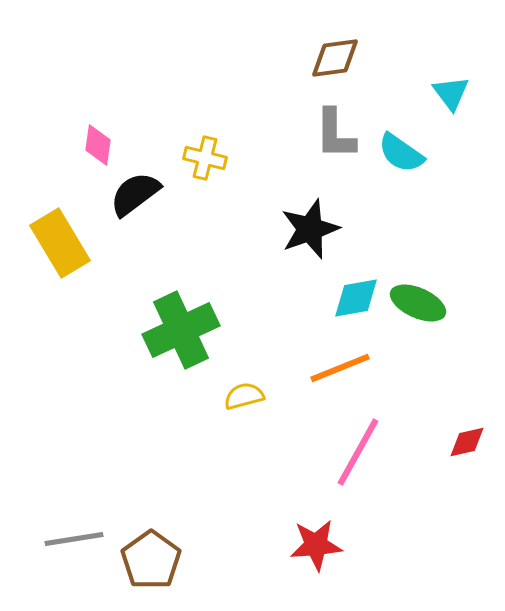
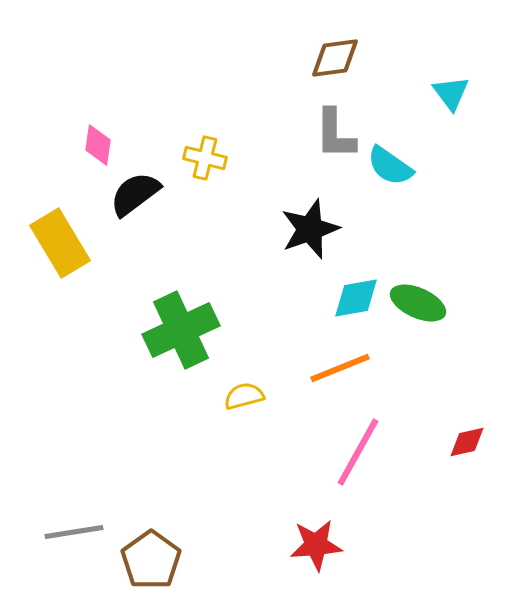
cyan semicircle: moved 11 px left, 13 px down
gray line: moved 7 px up
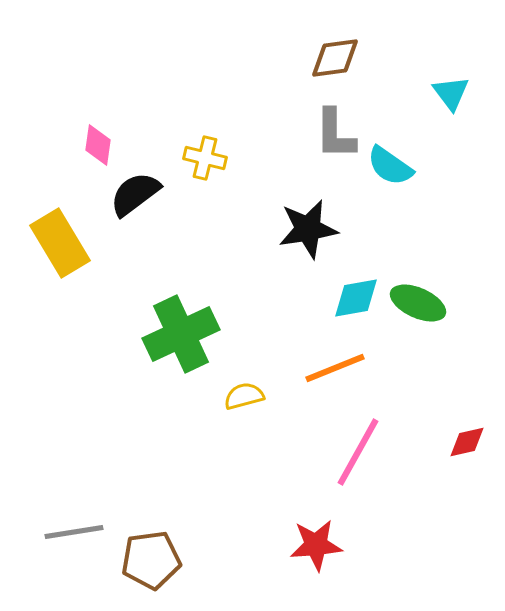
black star: moved 2 px left; rotated 10 degrees clockwise
green cross: moved 4 px down
orange line: moved 5 px left
brown pentagon: rotated 28 degrees clockwise
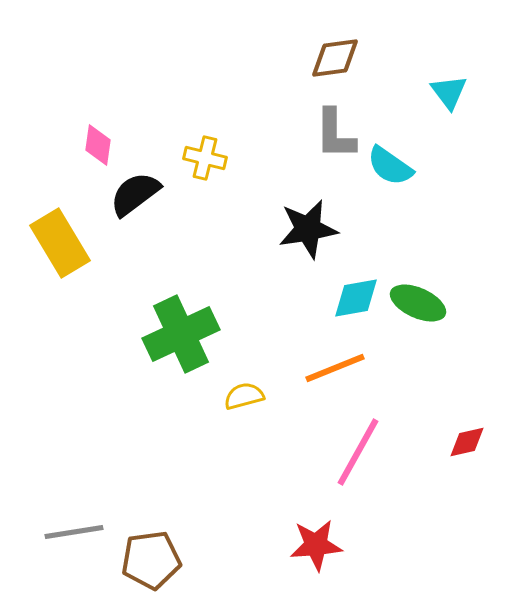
cyan triangle: moved 2 px left, 1 px up
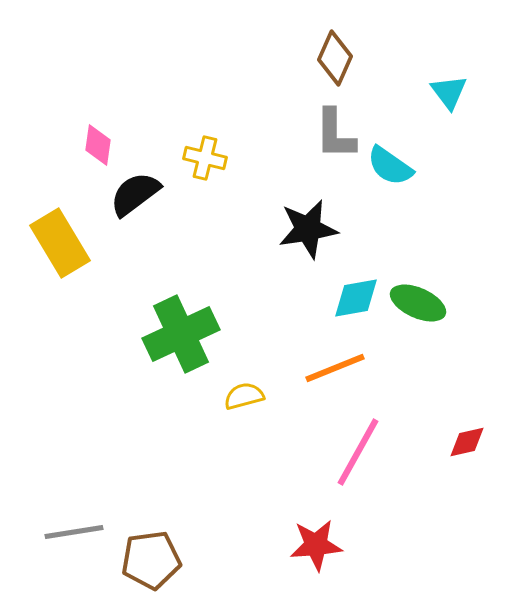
brown diamond: rotated 58 degrees counterclockwise
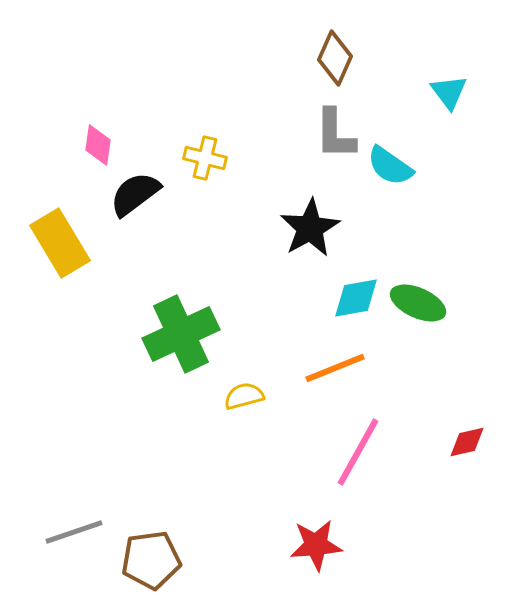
black star: moved 2 px right, 1 px up; rotated 20 degrees counterclockwise
gray line: rotated 10 degrees counterclockwise
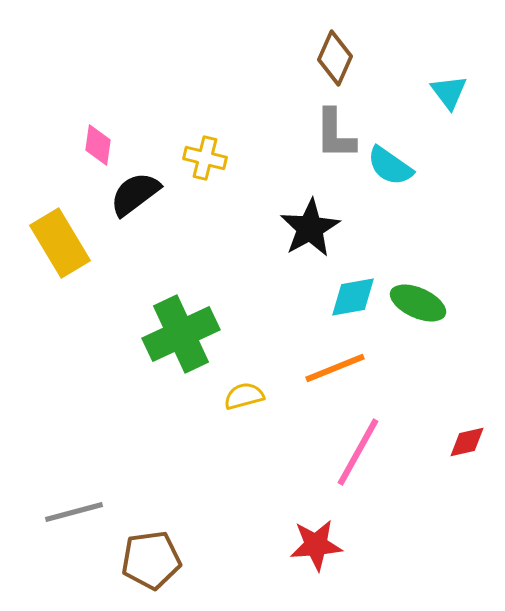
cyan diamond: moved 3 px left, 1 px up
gray line: moved 20 px up; rotated 4 degrees clockwise
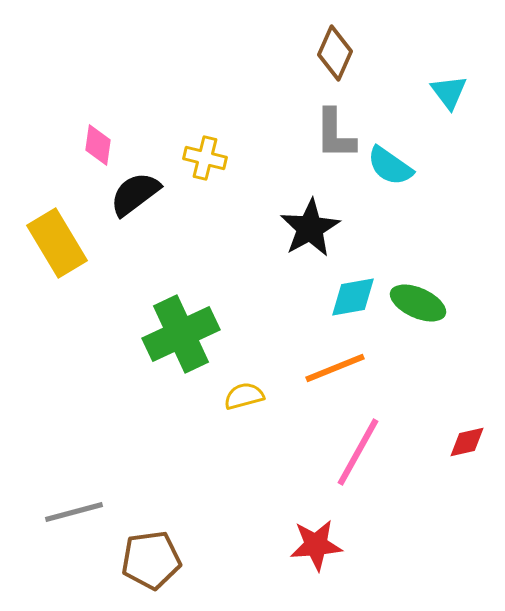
brown diamond: moved 5 px up
yellow rectangle: moved 3 px left
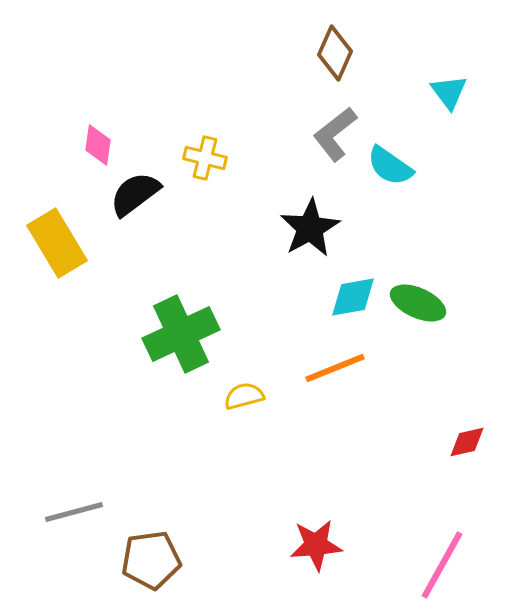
gray L-shape: rotated 52 degrees clockwise
pink line: moved 84 px right, 113 px down
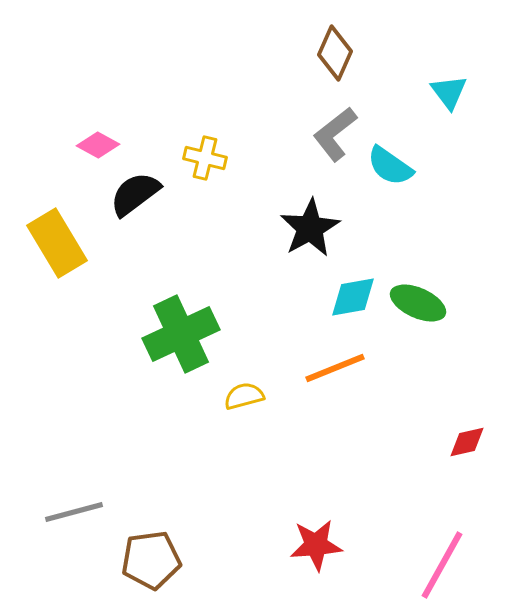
pink diamond: rotated 69 degrees counterclockwise
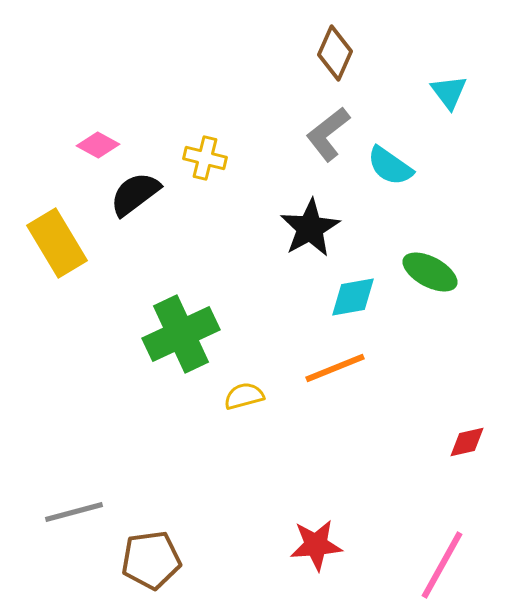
gray L-shape: moved 7 px left
green ellipse: moved 12 px right, 31 px up; rotated 4 degrees clockwise
